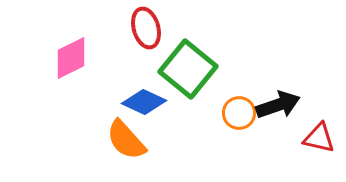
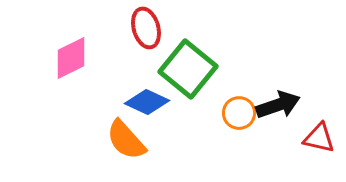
blue diamond: moved 3 px right
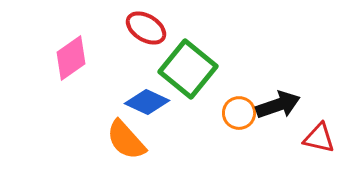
red ellipse: rotated 42 degrees counterclockwise
pink diamond: rotated 9 degrees counterclockwise
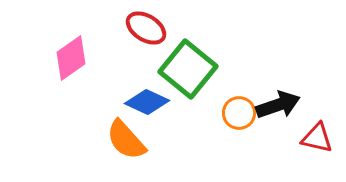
red triangle: moved 2 px left
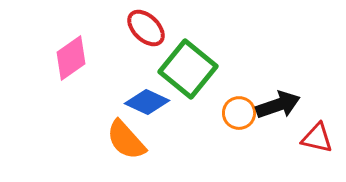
red ellipse: rotated 12 degrees clockwise
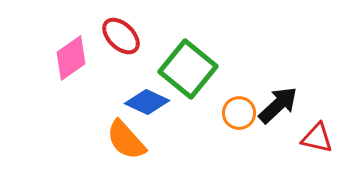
red ellipse: moved 25 px left, 8 px down
black arrow: rotated 24 degrees counterclockwise
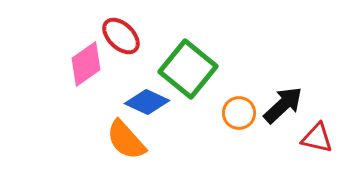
pink diamond: moved 15 px right, 6 px down
black arrow: moved 5 px right
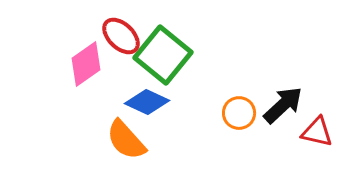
green square: moved 25 px left, 14 px up
red triangle: moved 6 px up
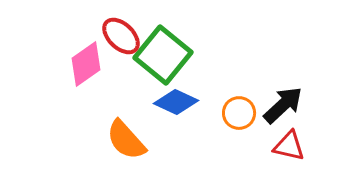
blue diamond: moved 29 px right
red triangle: moved 28 px left, 14 px down
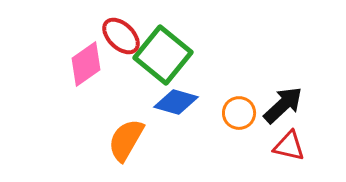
blue diamond: rotated 9 degrees counterclockwise
orange semicircle: rotated 72 degrees clockwise
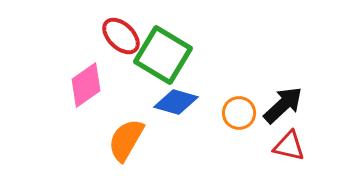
green square: rotated 8 degrees counterclockwise
pink diamond: moved 21 px down
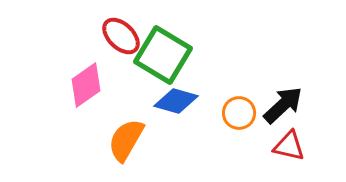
blue diamond: moved 1 px up
